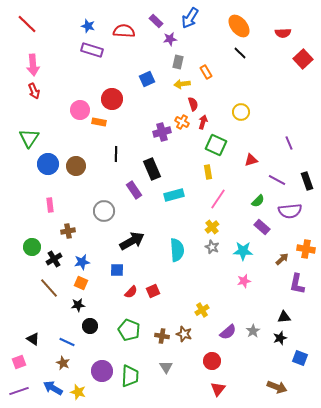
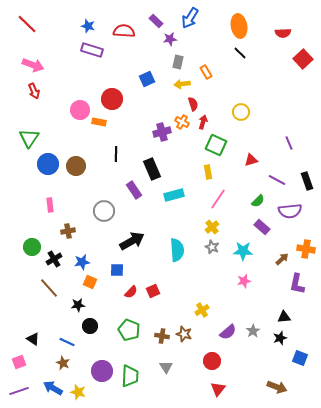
orange ellipse at (239, 26): rotated 30 degrees clockwise
pink arrow at (33, 65): rotated 65 degrees counterclockwise
orange square at (81, 283): moved 9 px right, 1 px up
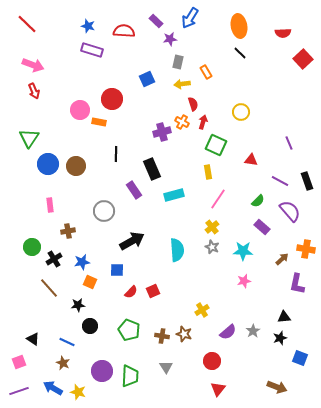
red triangle at (251, 160): rotated 24 degrees clockwise
purple line at (277, 180): moved 3 px right, 1 px down
purple semicircle at (290, 211): rotated 125 degrees counterclockwise
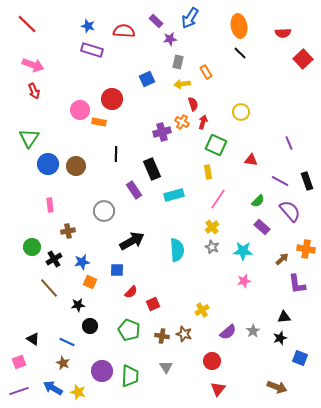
purple L-shape at (297, 284): rotated 20 degrees counterclockwise
red square at (153, 291): moved 13 px down
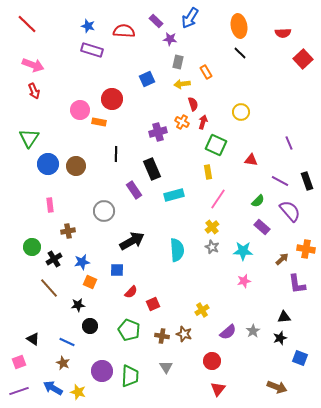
purple star at (170, 39): rotated 16 degrees clockwise
purple cross at (162, 132): moved 4 px left
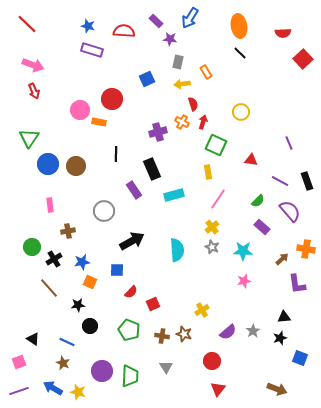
brown arrow at (277, 387): moved 2 px down
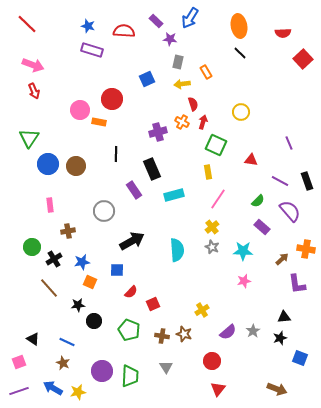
black circle at (90, 326): moved 4 px right, 5 px up
yellow star at (78, 392): rotated 28 degrees counterclockwise
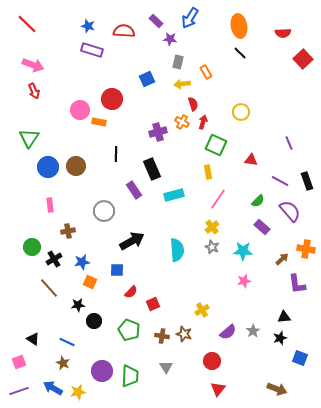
blue circle at (48, 164): moved 3 px down
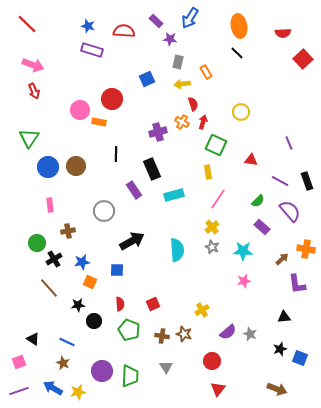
black line at (240, 53): moved 3 px left
green circle at (32, 247): moved 5 px right, 4 px up
red semicircle at (131, 292): moved 11 px left, 12 px down; rotated 48 degrees counterclockwise
gray star at (253, 331): moved 3 px left, 3 px down; rotated 16 degrees counterclockwise
black star at (280, 338): moved 11 px down
